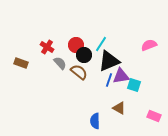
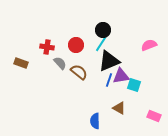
red cross: rotated 24 degrees counterclockwise
black circle: moved 19 px right, 25 px up
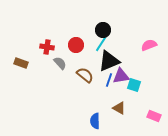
brown semicircle: moved 6 px right, 3 px down
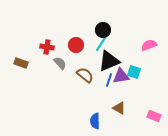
cyan square: moved 13 px up
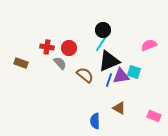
red circle: moved 7 px left, 3 px down
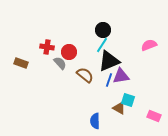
cyan line: moved 1 px right, 1 px down
red circle: moved 4 px down
cyan square: moved 6 px left, 28 px down
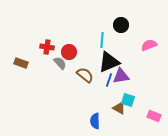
black circle: moved 18 px right, 5 px up
cyan line: moved 5 px up; rotated 28 degrees counterclockwise
black triangle: moved 1 px down
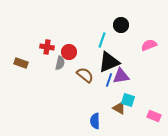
cyan line: rotated 14 degrees clockwise
gray semicircle: rotated 56 degrees clockwise
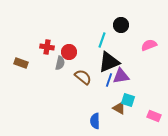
brown semicircle: moved 2 px left, 2 px down
